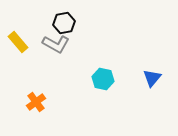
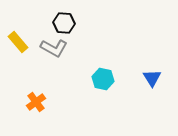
black hexagon: rotated 15 degrees clockwise
gray L-shape: moved 2 px left, 4 px down
blue triangle: rotated 12 degrees counterclockwise
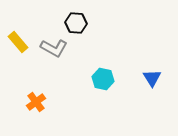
black hexagon: moved 12 px right
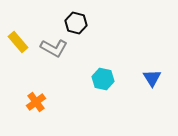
black hexagon: rotated 10 degrees clockwise
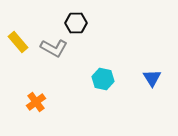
black hexagon: rotated 15 degrees counterclockwise
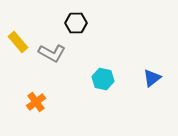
gray L-shape: moved 2 px left, 5 px down
blue triangle: rotated 24 degrees clockwise
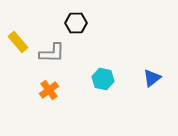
gray L-shape: rotated 28 degrees counterclockwise
orange cross: moved 13 px right, 12 px up
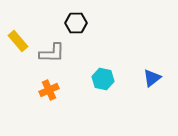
yellow rectangle: moved 1 px up
orange cross: rotated 12 degrees clockwise
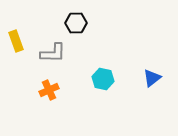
yellow rectangle: moved 2 px left; rotated 20 degrees clockwise
gray L-shape: moved 1 px right
